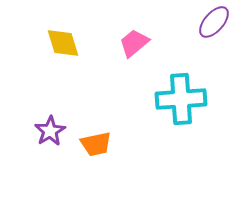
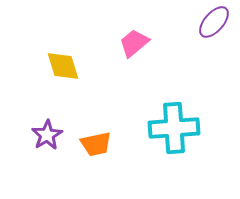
yellow diamond: moved 23 px down
cyan cross: moved 7 px left, 29 px down
purple star: moved 3 px left, 4 px down
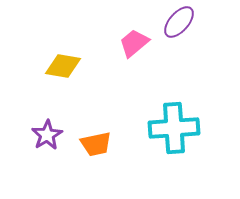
purple ellipse: moved 35 px left
yellow diamond: rotated 63 degrees counterclockwise
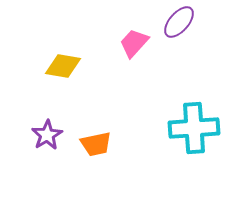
pink trapezoid: rotated 8 degrees counterclockwise
cyan cross: moved 20 px right
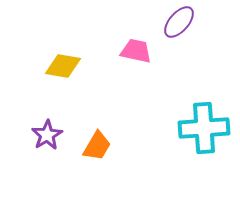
pink trapezoid: moved 2 px right, 8 px down; rotated 60 degrees clockwise
cyan cross: moved 10 px right
orange trapezoid: moved 1 px right, 2 px down; rotated 48 degrees counterclockwise
